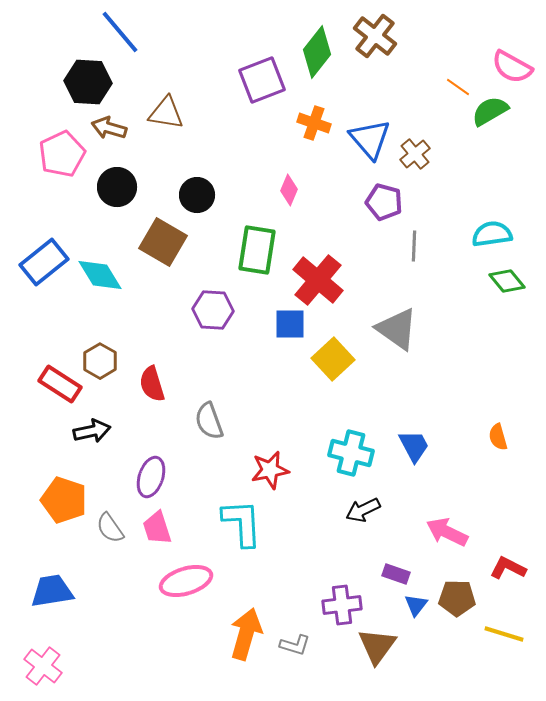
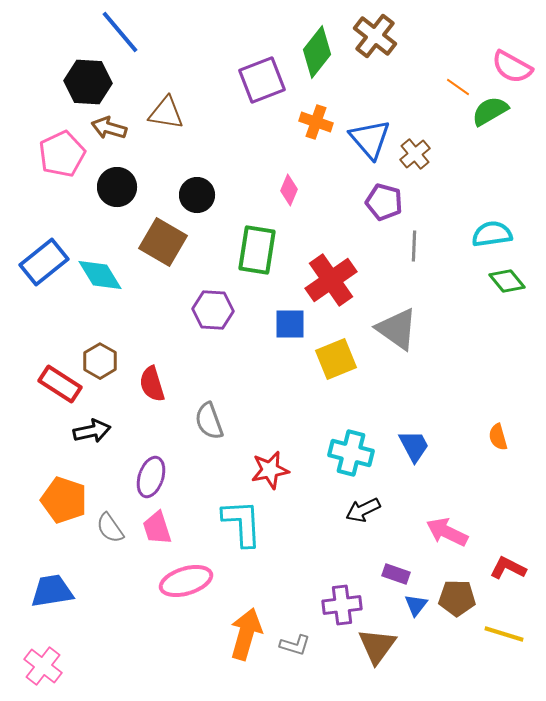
orange cross at (314, 123): moved 2 px right, 1 px up
red cross at (318, 280): moved 13 px right; rotated 15 degrees clockwise
yellow square at (333, 359): moved 3 px right; rotated 21 degrees clockwise
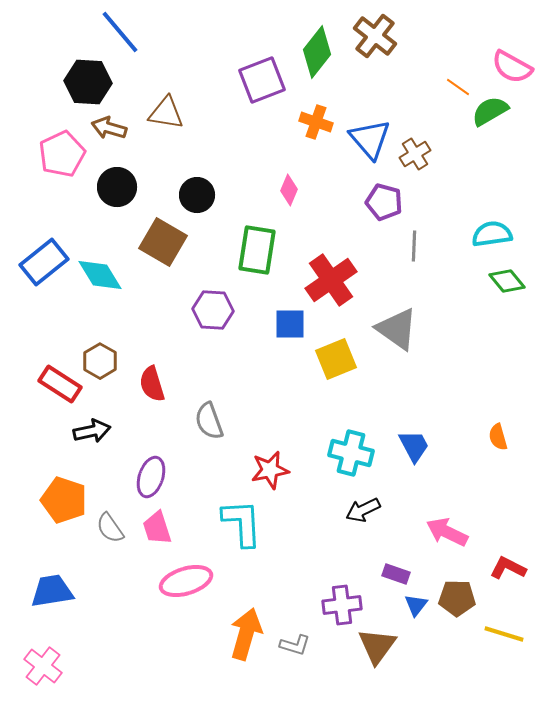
brown cross at (415, 154): rotated 8 degrees clockwise
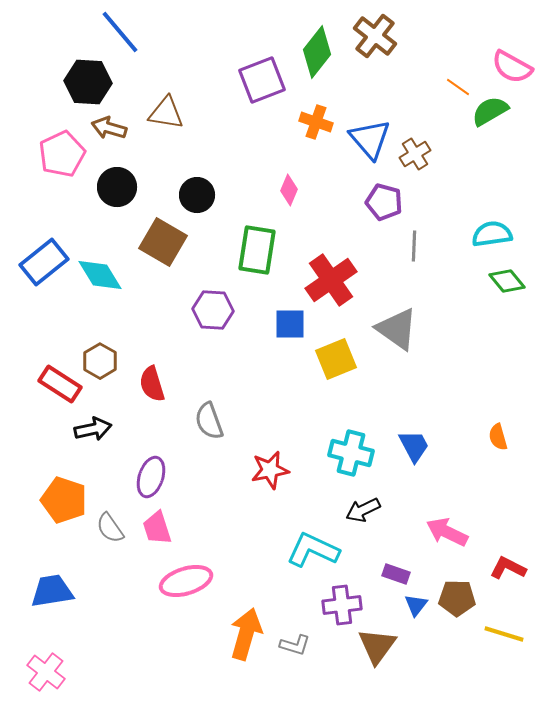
black arrow at (92, 431): moved 1 px right, 2 px up
cyan L-shape at (242, 523): moved 71 px right, 27 px down; rotated 62 degrees counterclockwise
pink cross at (43, 666): moved 3 px right, 6 px down
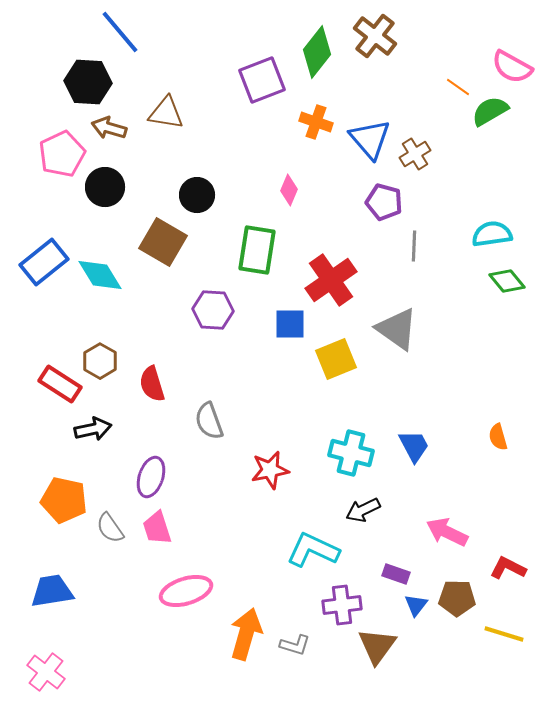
black circle at (117, 187): moved 12 px left
orange pentagon at (64, 500): rotated 6 degrees counterclockwise
pink ellipse at (186, 581): moved 10 px down
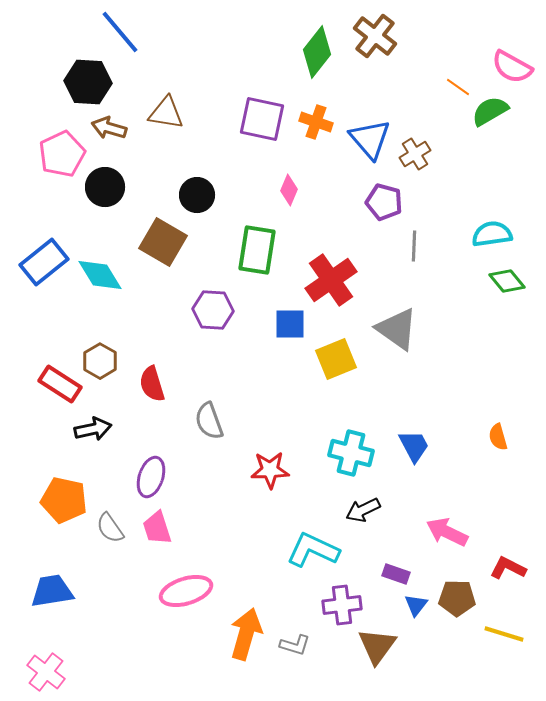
purple square at (262, 80): moved 39 px down; rotated 33 degrees clockwise
red star at (270, 470): rotated 9 degrees clockwise
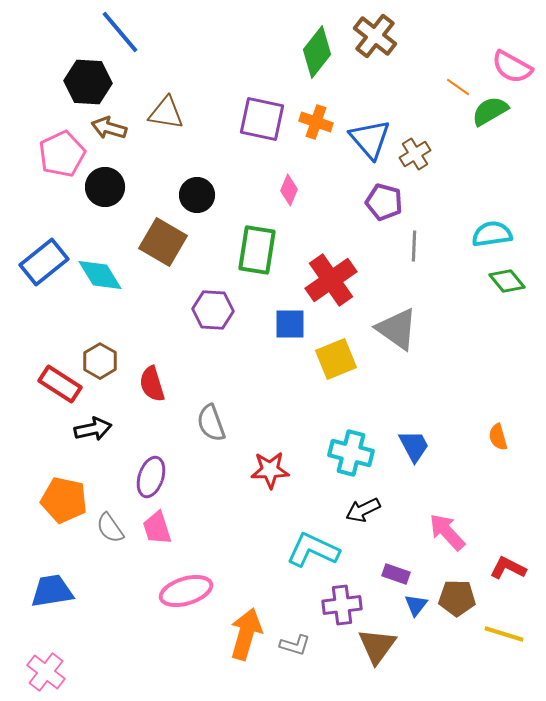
gray semicircle at (209, 421): moved 2 px right, 2 px down
pink arrow at (447, 532): rotated 21 degrees clockwise
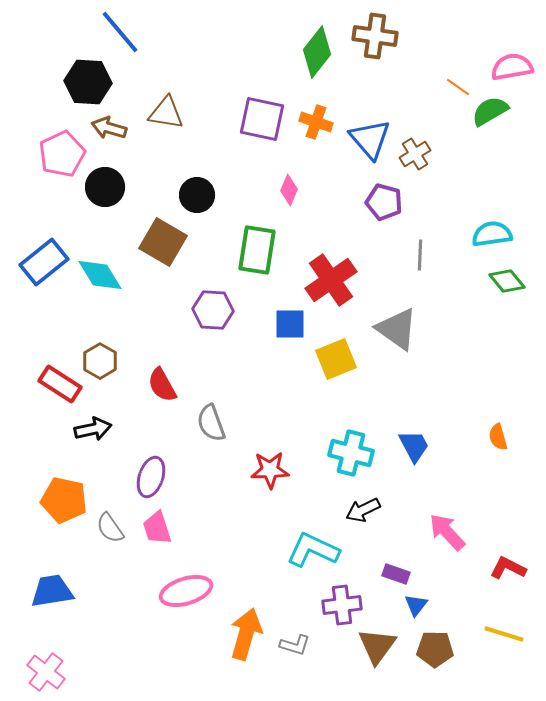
brown cross at (375, 36): rotated 30 degrees counterclockwise
pink semicircle at (512, 67): rotated 141 degrees clockwise
gray line at (414, 246): moved 6 px right, 9 px down
red semicircle at (152, 384): moved 10 px right, 1 px down; rotated 12 degrees counterclockwise
brown pentagon at (457, 598): moved 22 px left, 51 px down
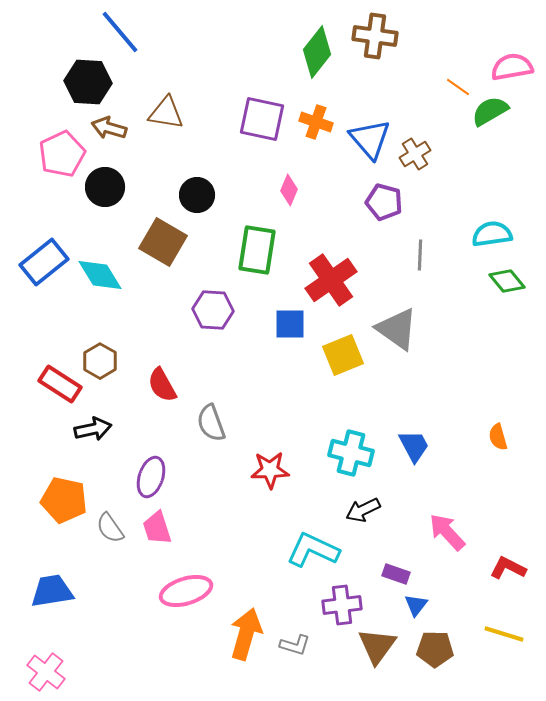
yellow square at (336, 359): moved 7 px right, 4 px up
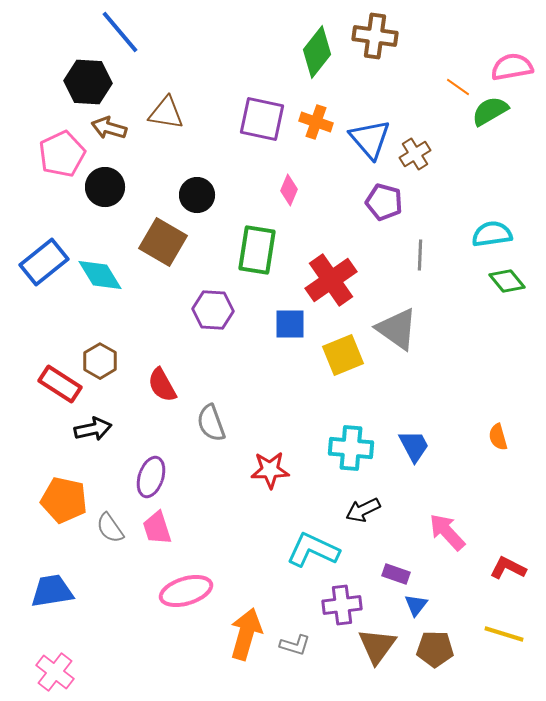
cyan cross at (351, 453): moved 5 px up; rotated 9 degrees counterclockwise
pink cross at (46, 672): moved 9 px right
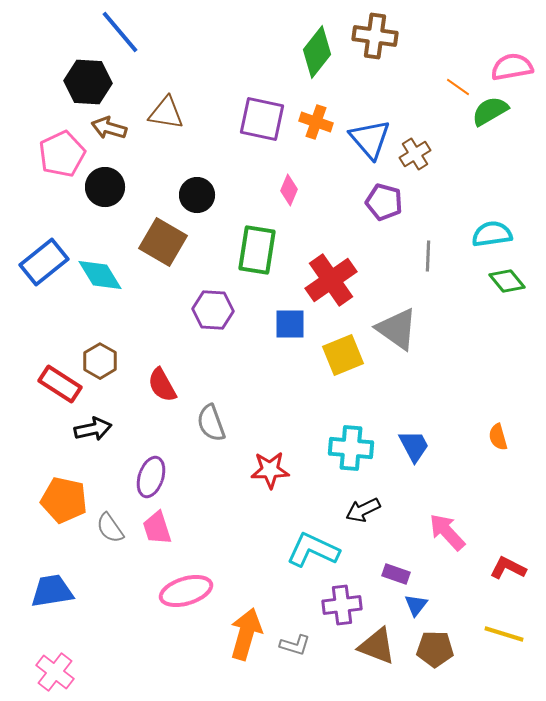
gray line at (420, 255): moved 8 px right, 1 px down
brown triangle at (377, 646): rotated 45 degrees counterclockwise
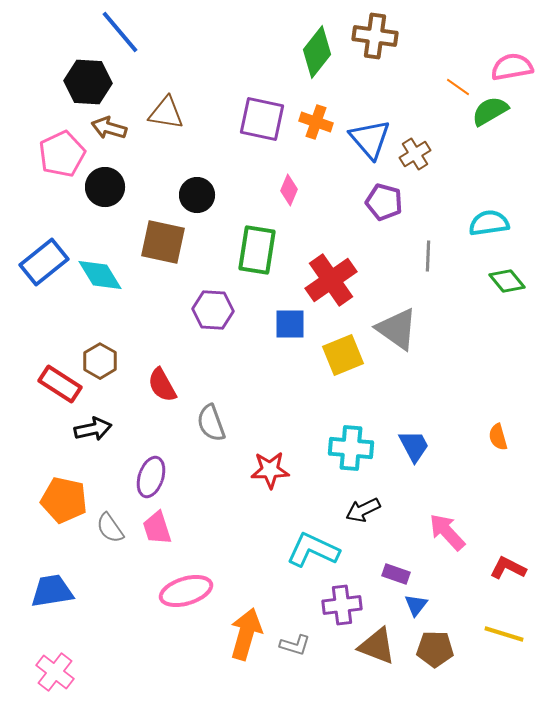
cyan semicircle at (492, 234): moved 3 px left, 11 px up
brown square at (163, 242): rotated 18 degrees counterclockwise
